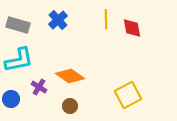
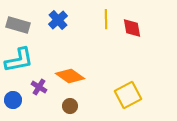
blue circle: moved 2 px right, 1 px down
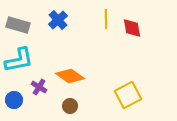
blue circle: moved 1 px right
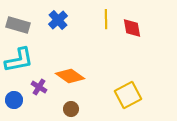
brown circle: moved 1 px right, 3 px down
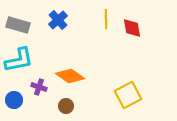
purple cross: rotated 14 degrees counterclockwise
brown circle: moved 5 px left, 3 px up
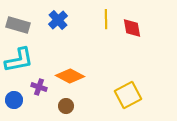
orange diamond: rotated 8 degrees counterclockwise
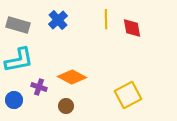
orange diamond: moved 2 px right, 1 px down
